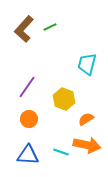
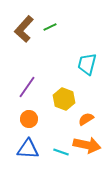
blue triangle: moved 6 px up
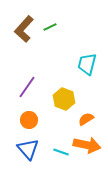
orange circle: moved 1 px down
blue triangle: rotated 45 degrees clockwise
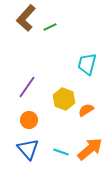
brown L-shape: moved 2 px right, 11 px up
orange semicircle: moved 9 px up
orange arrow: moved 3 px right, 4 px down; rotated 52 degrees counterclockwise
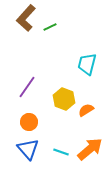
orange circle: moved 2 px down
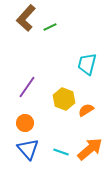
orange circle: moved 4 px left, 1 px down
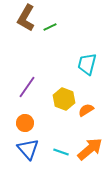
brown L-shape: rotated 12 degrees counterclockwise
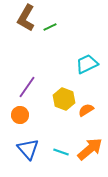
cyan trapezoid: rotated 50 degrees clockwise
orange circle: moved 5 px left, 8 px up
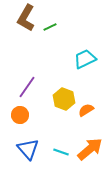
cyan trapezoid: moved 2 px left, 5 px up
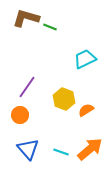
brown L-shape: rotated 76 degrees clockwise
green line: rotated 48 degrees clockwise
